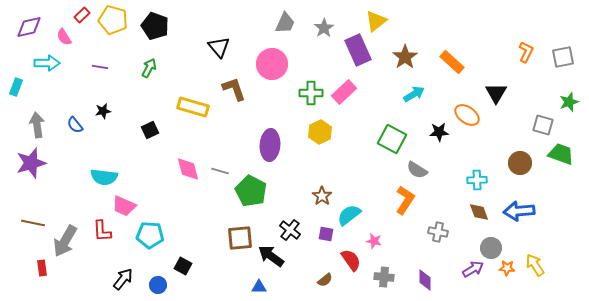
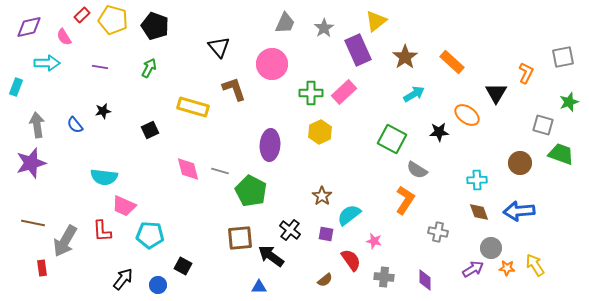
orange L-shape at (526, 52): moved 21 px down
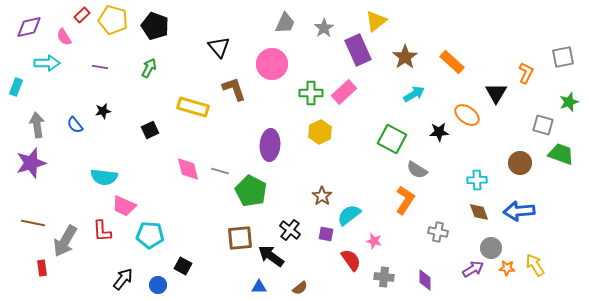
brown semicircle at (325, 280): moved 25 px left, 8 px down
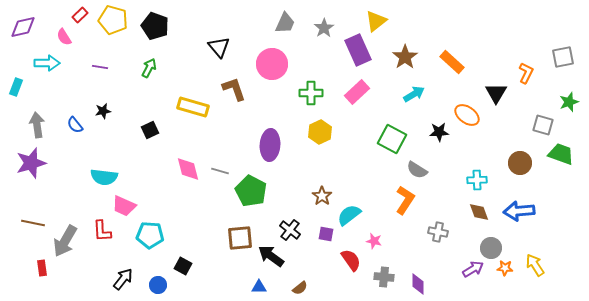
red rectangle at (82, 15): moved 2 px left
purple diamond at (29, 27): moved 6 px left
pink rectangle at (344, 92): moved 13 px right
orange star at (507, 268): moved 2 px left
purple diamond at (425, 280): moved 7 px left, 4 px down
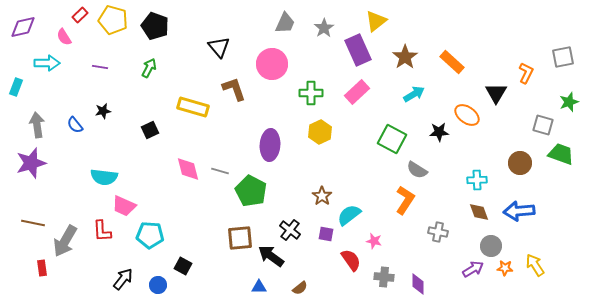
gray circle at (491, 248): moved 2 px up
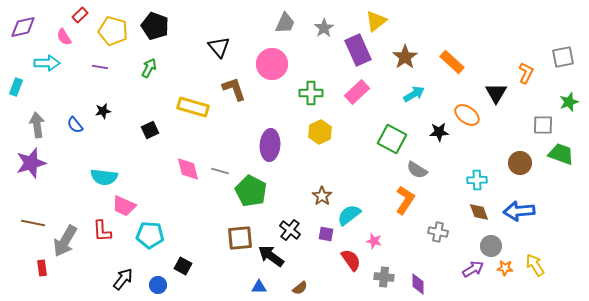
yellow pentagon at (113, 20): moved 11 px down
gray square at (543, 125): rotated 15 degrees counterclockwise
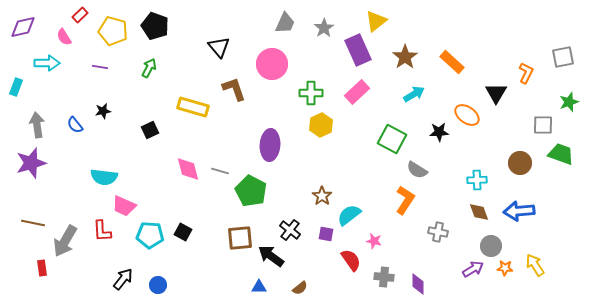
yellow hexagon at (320, 132): moved 1 px right, 7 px up
black square at (183, 266): moved 34 px up
